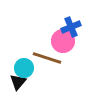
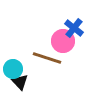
blue cross: moved 3 px right, 1 px down; rotated 30 degrees counterclockwise
cyan circle: moved 11 px left, 1 px down
black triangle: moved 2 px right; rotated 24 degrees counterclockwise
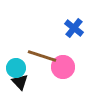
pink circle: moved 26 px down
brown line: moved 5 px left, 2 px up
cyan circle: moved 3 px right, 1 px up
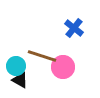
cyan circle: moved 2 px up
black triangle: moved 2 px up; rotated 18 degrees counterclockwise
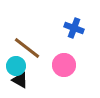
blue cross: rotated 18 degrees counterclockwise
brown line: moved 15 px left, 8 px up; rotated 20 degrees clockwise
pink circle: moved 1 px right, 2 px up
